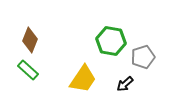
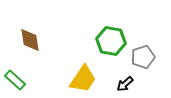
brown diamond: rotated 30 degrees counterclockwise
green rectangle: moved 13 px left, 10 px down
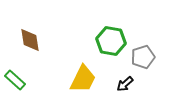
yellow trapezoid: rotated 8 degrees counterclockwise
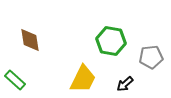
gray pentagon: moved 8 px right; rotated 10 degrees clockwise
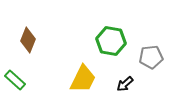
brown diamond: moved 2 px left; rotated 30 degrees clockwise
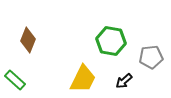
black arrow: moved 1 px left, 3 px up
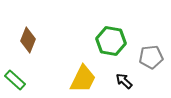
black arrow: rotated 84 degrees clockwise
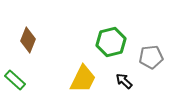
green hexagon: moved 1 px down; rotated 24 degrees counterclockwise
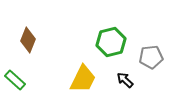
black arrow: moved 1 px right, 1 px up
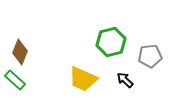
brown diamond: moved 8 px left, 12 px down
gray pentagon: moved 1 px left, 1 px up
yellow trapezoid: rotated 88 degrees clockwise
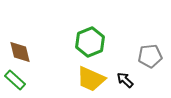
green hexagon: moved 21 px left; rotated 8 degrees counterclockwise
brown diamond: rotated 35 degrees counterclockwise
yellow trapezoid: moved 8 px right
